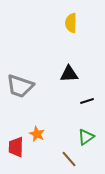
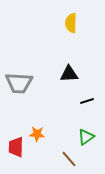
gray trapezoid: moved 1 px left, 3 px up; rotated 16 degrees counterclockwise
orange star: rotated 21 degrees counterclockwise
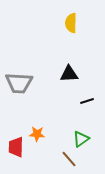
green triangle: moved 5 px left, 2 px down
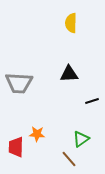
black line: moved 5 px right
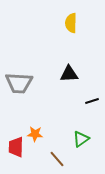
orange star: moved 2 px left
brown line: moved 12 px left
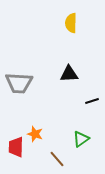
orange star: rotated 14 degrees clockwise
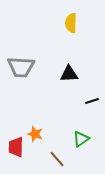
gray trapezoid: moved 2 px right, 16 px up
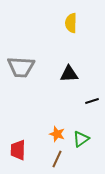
orange star: moved 22 px right
red trapezoid: moved 2 px right, 3 px down
brown line: rotated 66 degrees clockwise
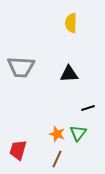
black line: moved 4 px left, 7 px down
green triangle: moved 3 px left, 6 px up; rotated 18 degrees counterclockwise
red trapezoid: rotated 15 degrees clockwise
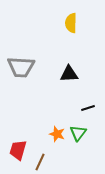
brown line: moved 17 px left, 3 px down
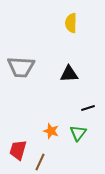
orange star: moved 6 px left, 3 px up
